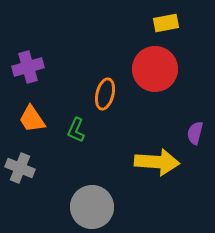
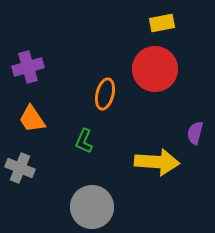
yellow rectangle: moved 4 px left
green L-shape: moved 8 px right, 11 px down
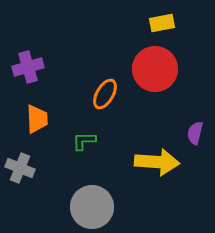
orange ellipse: rotated 16 degrees clockwise
orange trapezoid: moved 5 px right; rotated 148 degrees counterclockwise
green L-shape: rotated 65 degrees clockwise
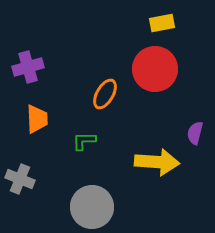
gray cross: moved 11 px down
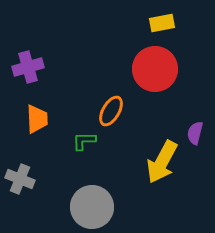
orange ellipse: moved 6 px right, 17 px down
yellow arrow: moved 5 px right; rotated 114 degrees clockwise
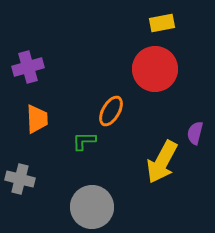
gray cross: rotated 8 degrees counterclockwise
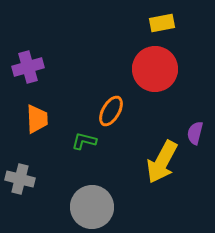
green L-shape: rotated 15 degrees clockwise
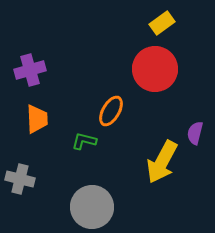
yellow rectangle: rotated 25 degrees counterclockwise
purple cross: moved 2 px right, 3 px down
